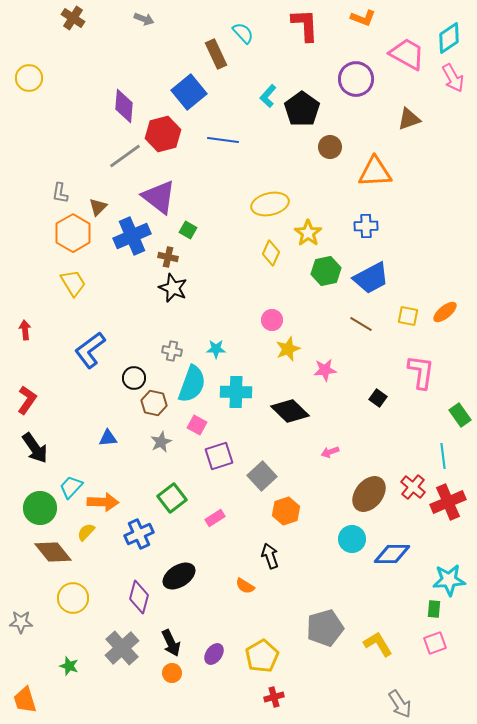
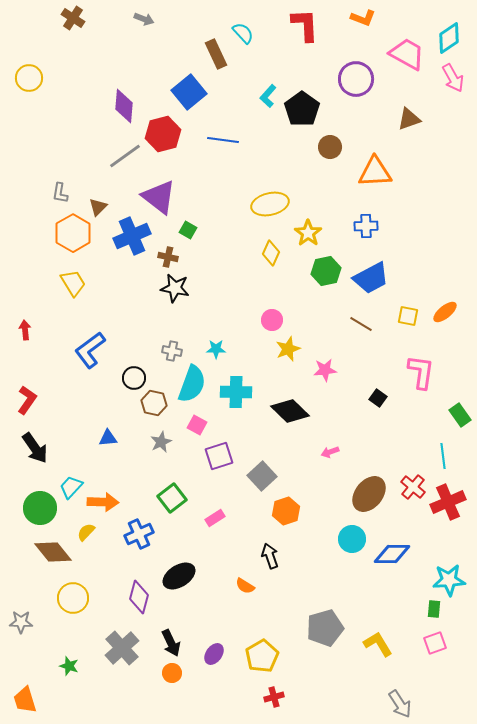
black star at (173, 288): moved 2 px right; rotated 12 degrees counterclockwise
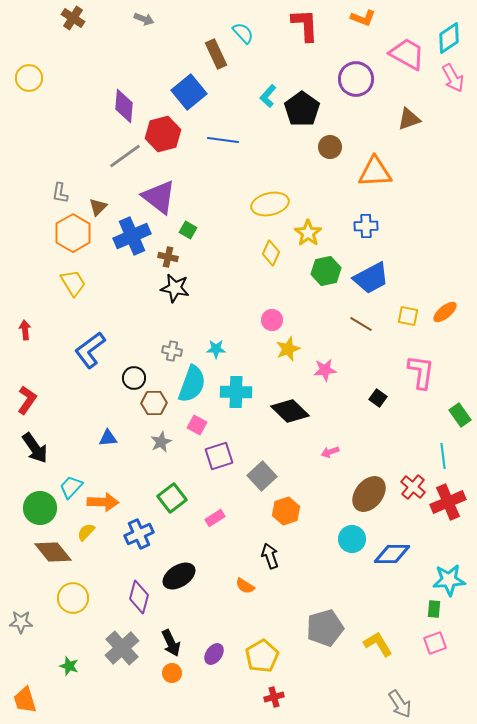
brown hexagon at (154, 403): rotated 15 degrees counterclockwise
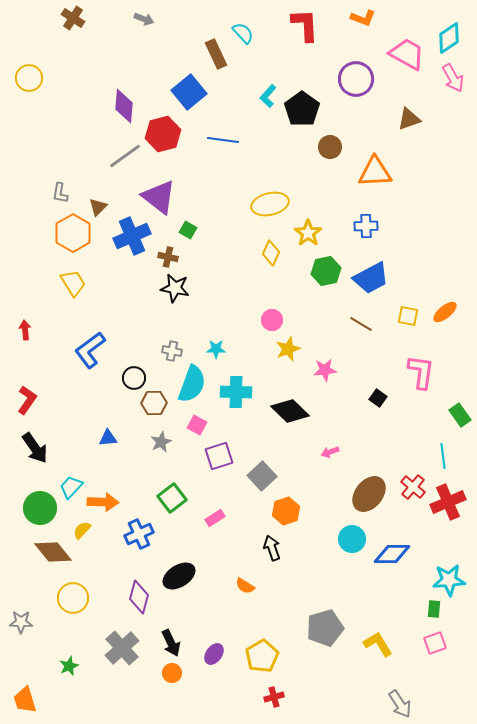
yellow semicircle at (86, 532): moved 4 px left, 2 px up
black arrow at (270, 556): moved 2 px right, 8 px up
green star at (69, 666): rotated 30 degrees clockwise
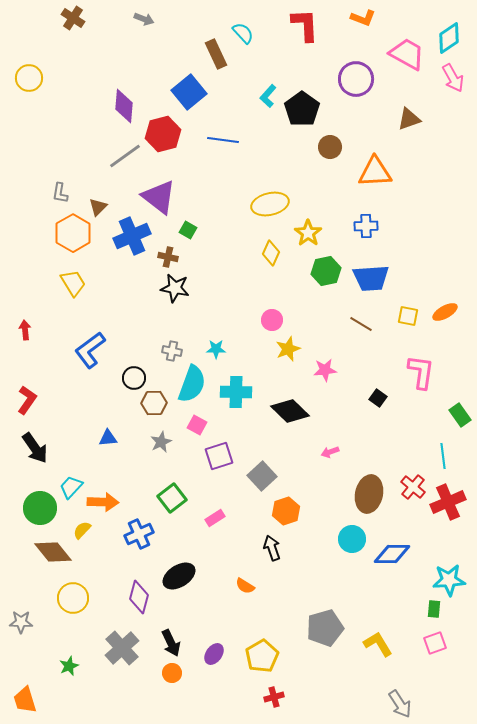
blue trapezoid at (371, 278): rotated 24 degrees clockwise
orange ellipse at (445, 312): rotated 10 degrees clockwise
brown ellipse at (369, 494): rotated 27 degrees counterclockwise
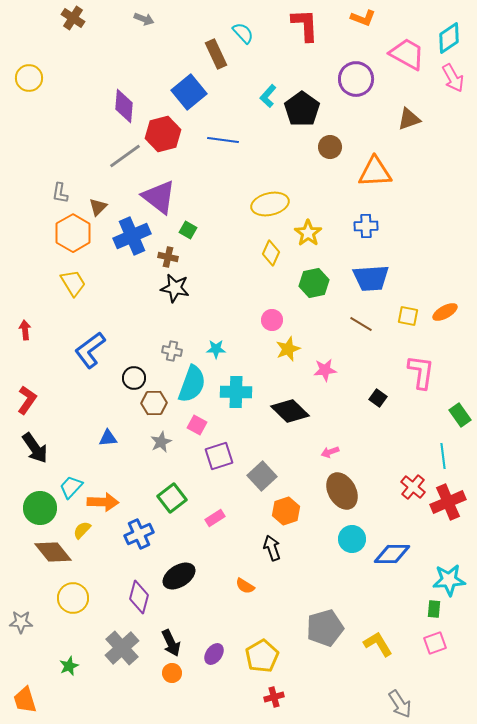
green hexagon at (326, 271): moved 12 px left, 12 px down
brown ellipse at (369, 494): moved 27 px left, 3 px up; rotated 42 degrees counterclockwise
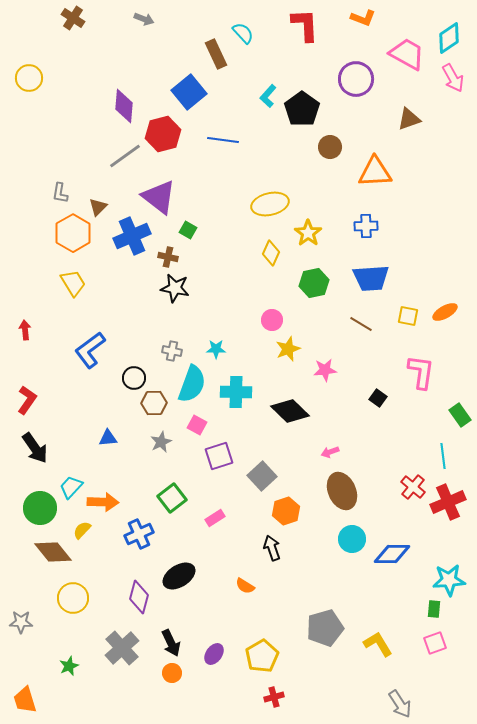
brown ellipse at (342, 491): rotated 6 degrees clockwise
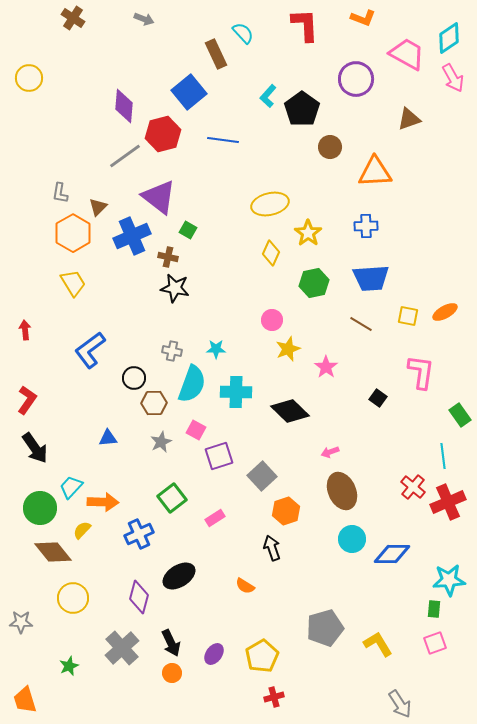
pink star at (325, 370): moved 1 px right, 3 px up; rotated 30 degrees counterclockwise
pink square at (197, 425): moved 1 px left, 5 px down
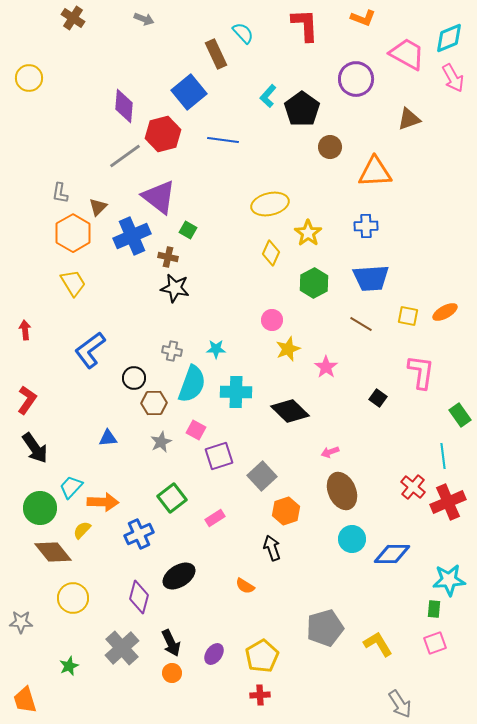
cyan diamond at (449, 38): rotated 12 degrees clockwise
green hexagon at (314, 283): rotated 16 degrees counterclockwise
red cross at (274, 697): moved 14 px left, 2 px up; rotated 12 degrees clockwise
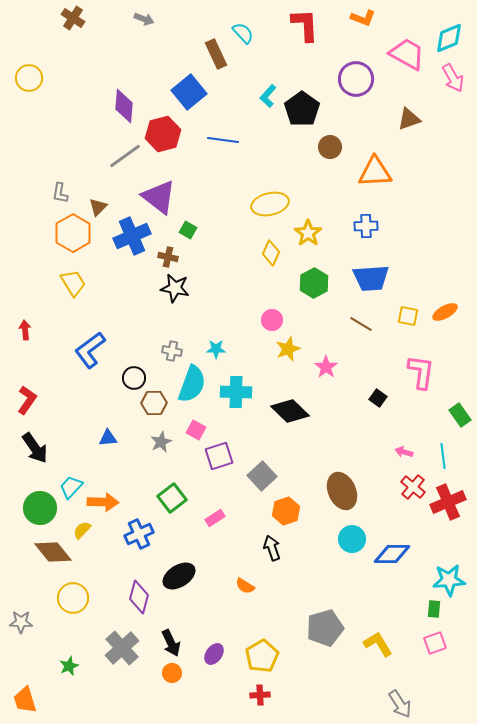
pink arrow at (330, 452): moved 74 px right; rotated 36 degrees clockwise
